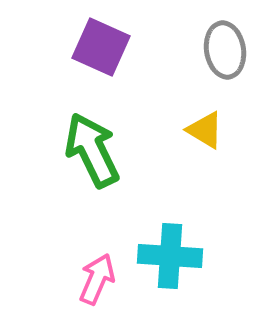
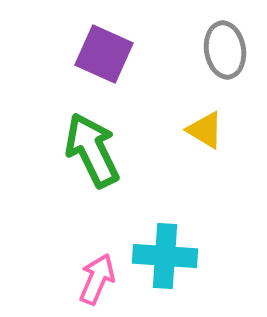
purple square: moved 3 px right, 7 px down
cyan cross: moved 5 px left
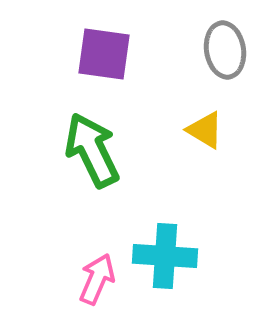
purple square: rotated 16 degrees counterclockwise
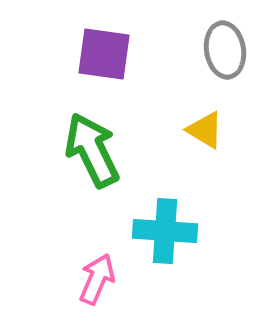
cyan cross: moved 25 px up
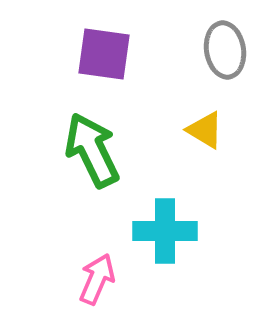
cyan cross: rotated 4 degrees counterclockwise
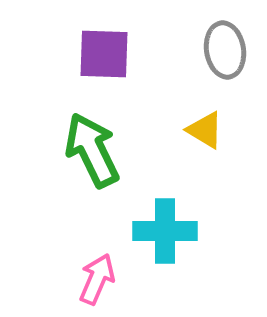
purple square: rotated 6 degrees counterclockwise
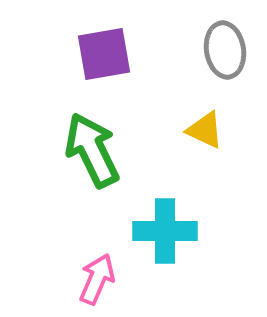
purple square: rotated 12 degrees counterclockwise
yellow triangle: rotated 6 degrees counterclockwise
